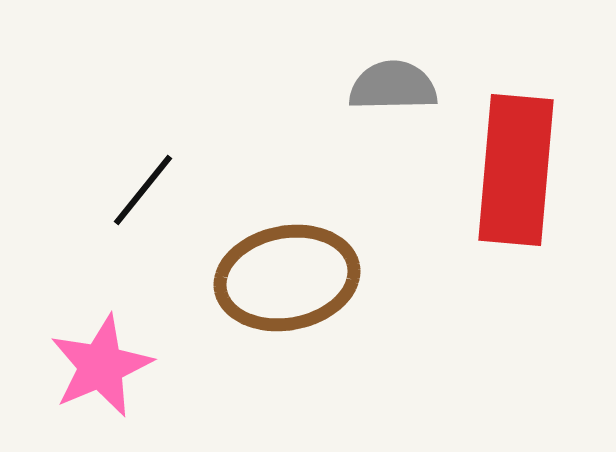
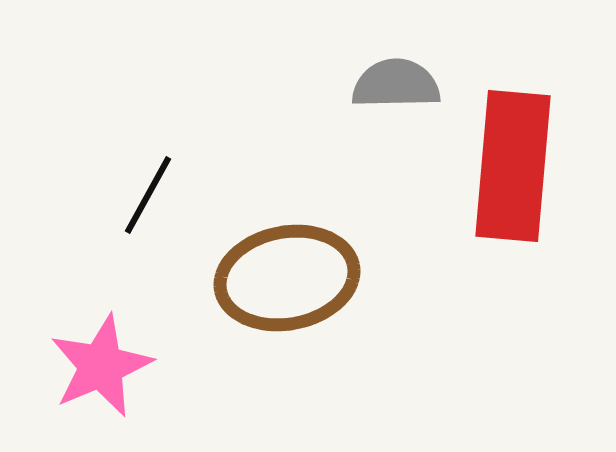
gray semicircle: moved 3 px right, 2 px up
red rectangle: moved 3 px left, 4 px up
black line: moved 5 px right, 5 px down; rotated 10 degrees counterclockwise
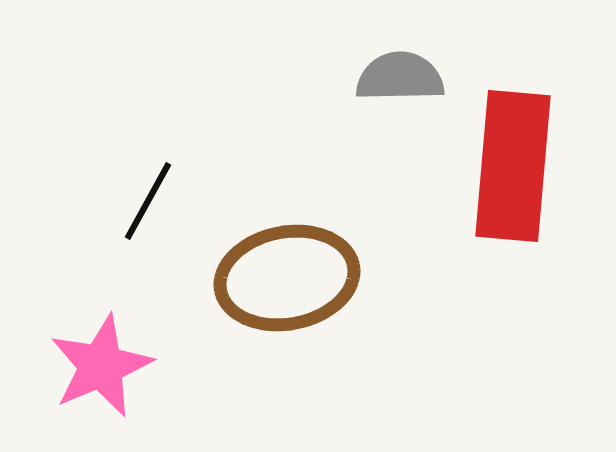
gray semicircle: moved 4 px right, 7 px up
black line: moved 6 px down
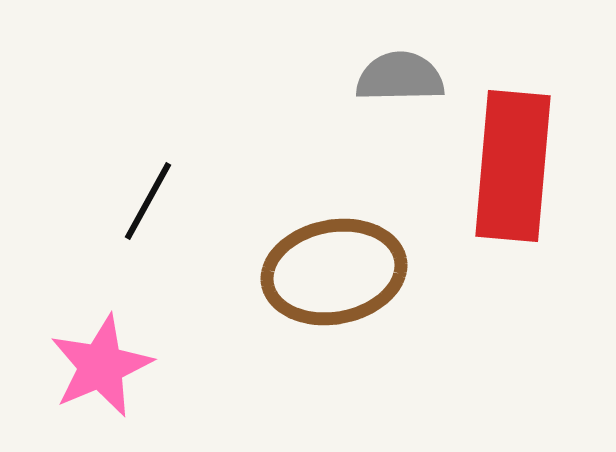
brown ellipse: moved 47 px right, 6 px up
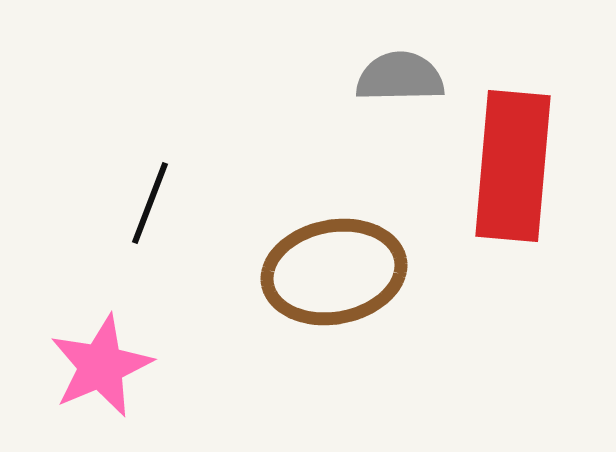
black line: moved 2 px right, 2 px down; rotated 8 degrees counterclockwise
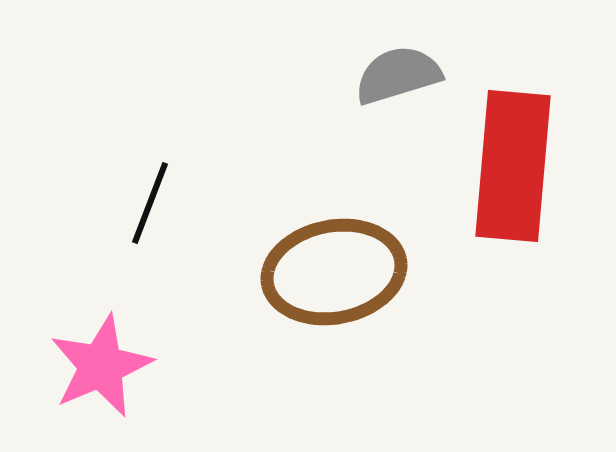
gray semicircle: moved 2 px left, 2 px up; rotated 16 degrees counterclockwise
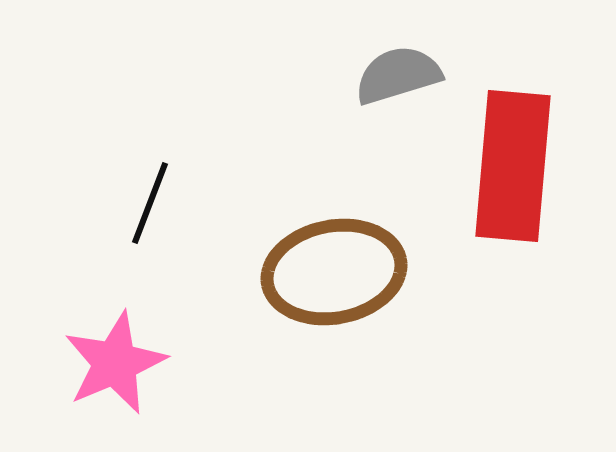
pink star: moved 14 px right, 3 px up
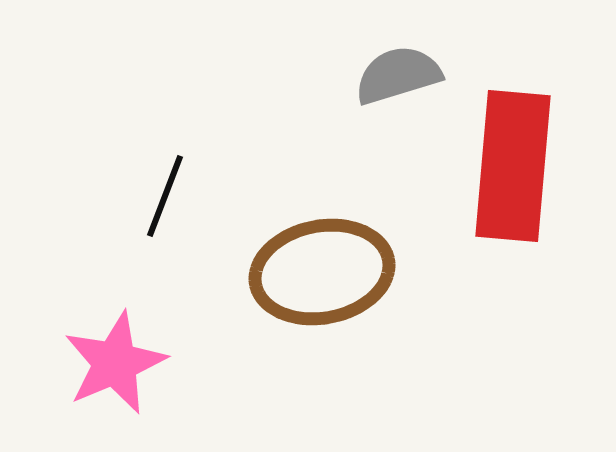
black line: moved 15 px right, 7 px up
brown ellipse: moved 12 px left
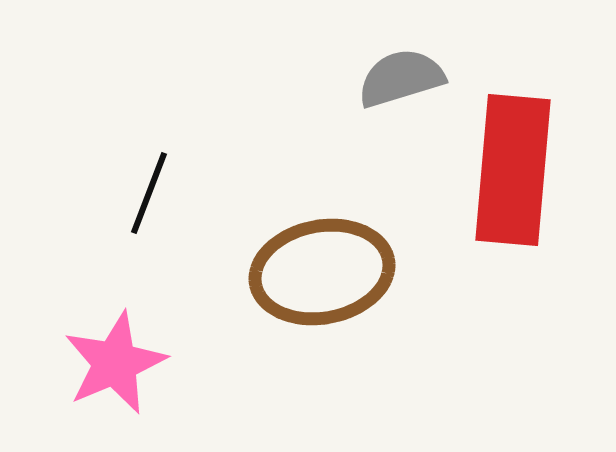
gray semicircle: moved 3 px right, 3 px down
red rectangle: moved 4 px down
black line: moved 16 px left, 3 px up
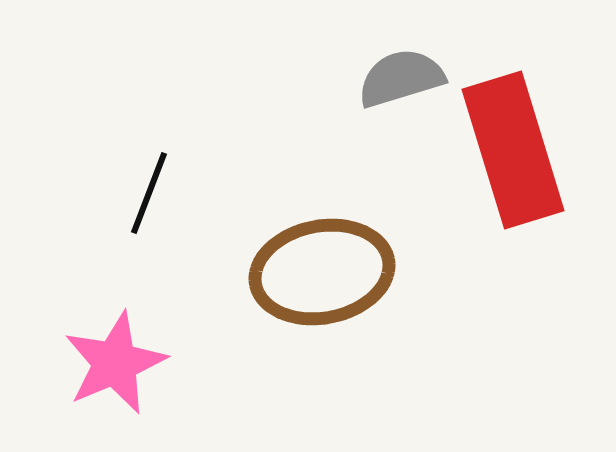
red rectangle: moved 20 px up; rotated 22 degrees counterclockwise
